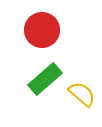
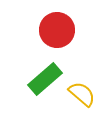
red circle: moved 15 px right
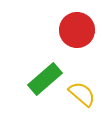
red circle: moved 20 px right
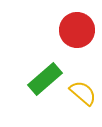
yellow semicircle: moved 1 px right, 1 px up
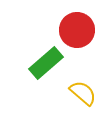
green rectangle: moved 1 px right, 16 px up
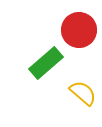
red circle: moved 2 px right
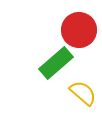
green rectangle: moved 10 px right
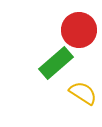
yellow semicircle: rotated 8 degrees counterclockwise
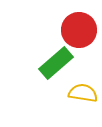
yellow semicircle: rotated 24 degrees counterclockwise
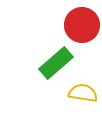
red circle: moved 3 px right, 5 px up
